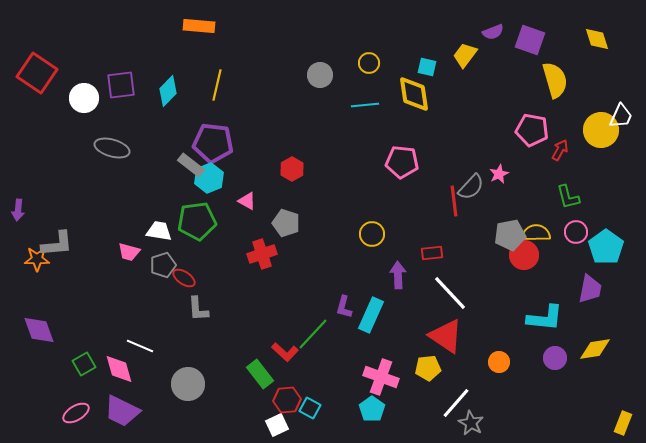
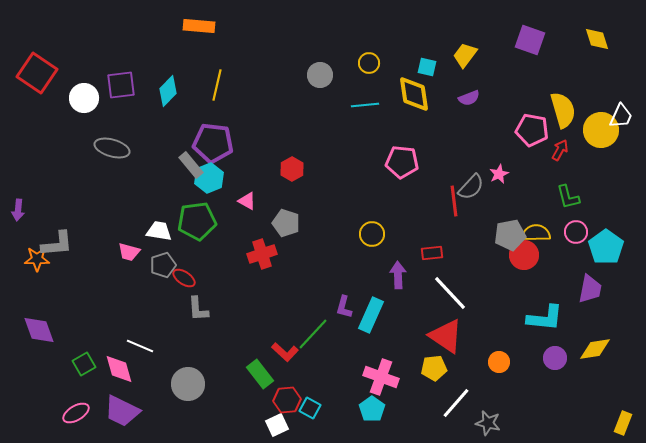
purple semicircle at (493, 32): moved 24 px left, 66 px down
yellow semicircle at (555, 80): moved 8 px right, 30 px down
gray rectangle at (191, 165): rotated 12 degrees clockwise
yellow pentagon at (428, 368): moved 6 px right
gray star at (471, 423): moved 17 px right; rotated 15 degrees counterclockwise
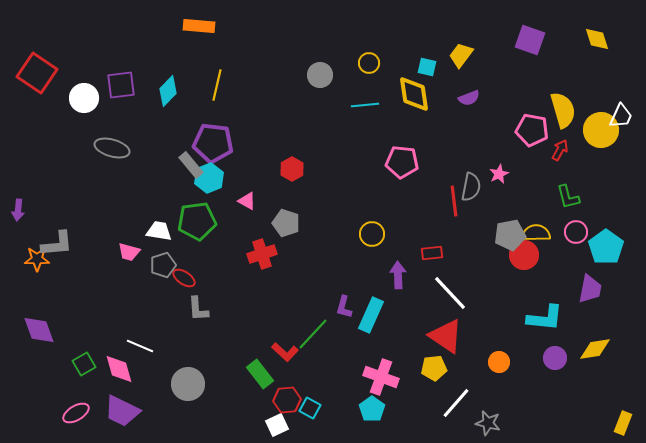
yellow trapezoid at (465, 55): moved 4 px left
gray semicircle at (471, 187): rotated 32 degrees counterclockwise
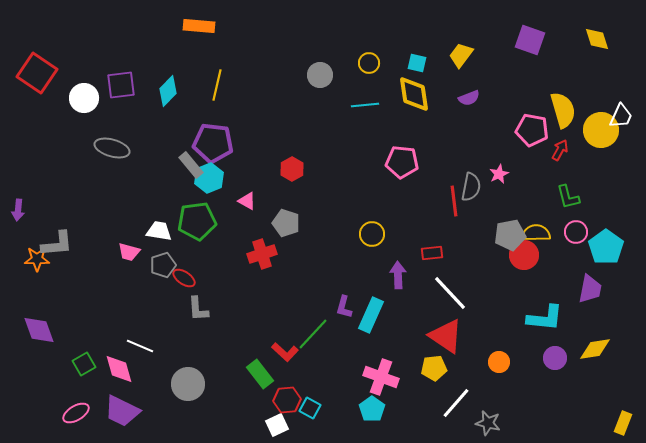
cyan square at (427, 67): moved 10 px left, 4 px up
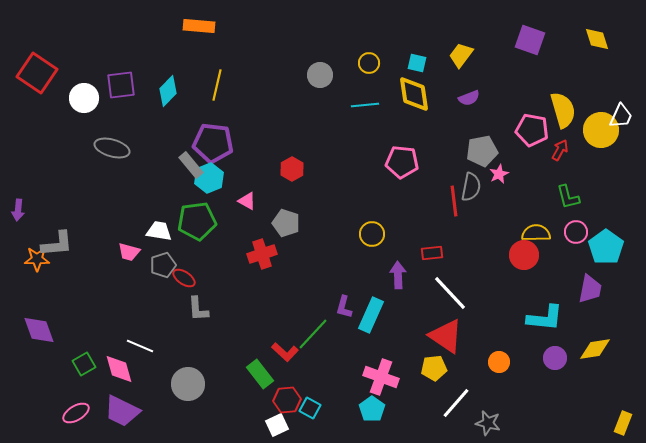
gray pentagon at (510, 235): moved 28 px left, 84 px up
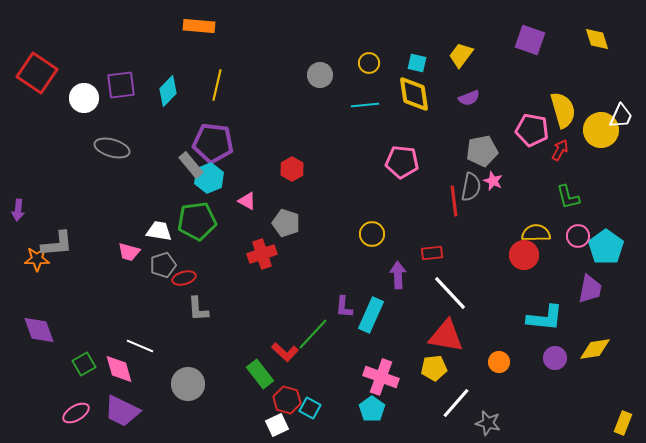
pink star at (499, 174): moved 6 px left, 7 px down; rotated 24 degrees counterclockwise
pink circle at (576, 232): moved 2 px right, 4 px down
red ellipse at (184, 278): rotated 50 degrees counterclockwise
purple L-shape at (344, 307): rotated 10 degrees counterclockwise
red triangle at (446, 336): rotated 24 degrees counterclockwise
red hexagon at (287, 400): rotated 20 degrees clockwise
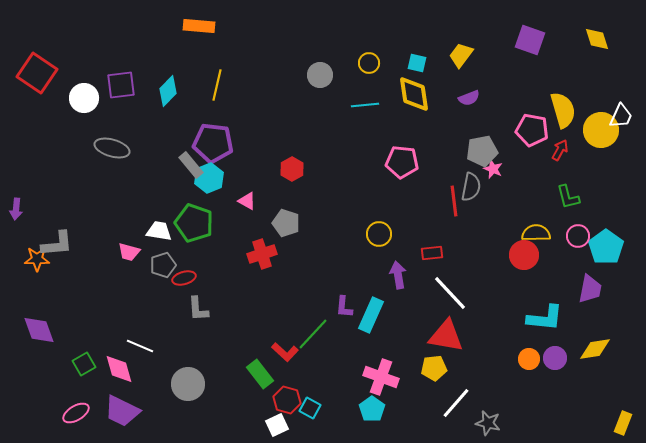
pink star at (493, 181): moved 12 px up
purple arrow at (18, 210): moved 2 px left, 1 px up
green pentagon at (197, 221): moved 3 px left, 2 px down; rotated 27 degrees clockwise
yellow circle at (372, 234): moved 7 px right
purple arrow at (398, 275): rotated 8 degrees counterclockwise
orange circle at (499, 362): moved 30 px right, 3 px up
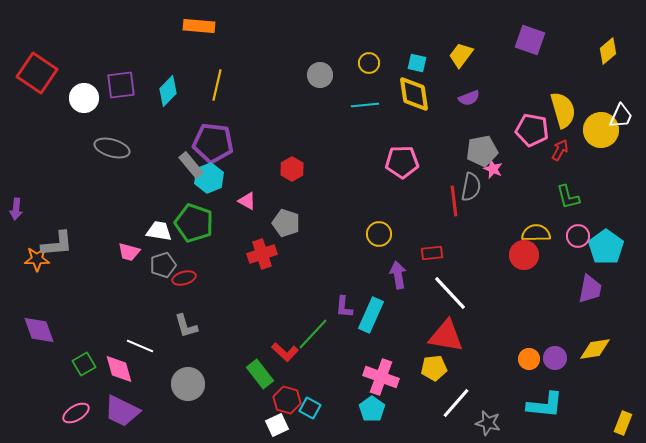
yellow diamond at (597, 39): moved 11 px right, 12 px down; rotated 68 degrees clockwise
pink pentagon at (402, 162): rotated 8 degrees counterclockwise
gray L-shape at (198, 309): moved 12 px left, 17 px down; rotated 12 degrees counterclockwise
cyan L-shape at (545, 318): moved 87 px down
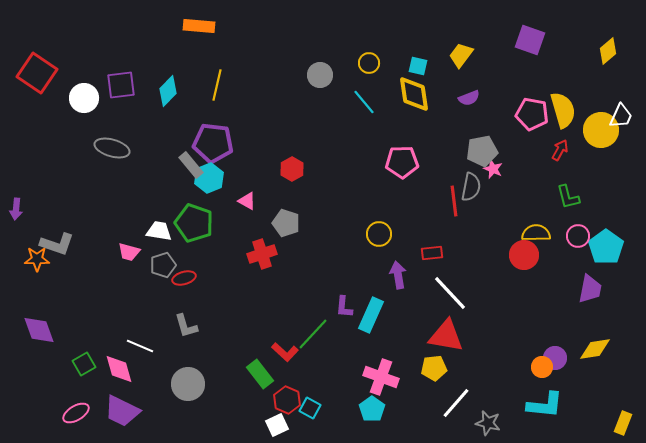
cyan square at (417, 63): moved 1 px right, 3 px down
cyan line at (365, 105): moved 1 px left, 3 px up; rotated 56 degrees clockwise
pink pentagon at (532, 130): moved 16 px up
gray L-shape at (57, 244): rotated 24 degrees clockwise
orange circle at (529, 359): moved 13 px right, 8 px down
red hexagon at (287, 400): rotated 8 degrees clockwise
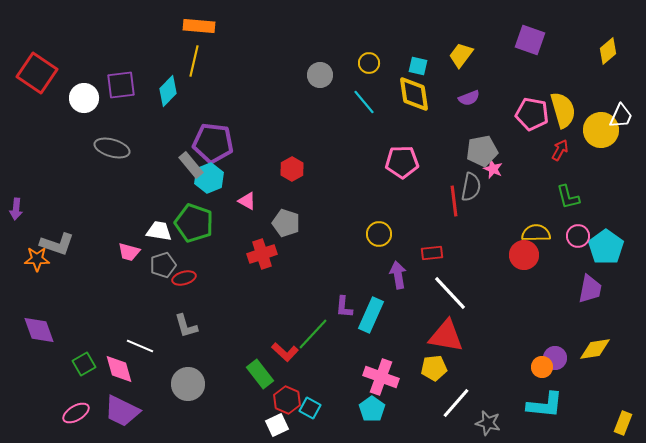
yellow line at (217, 85): moved 23 px left, 24 px up
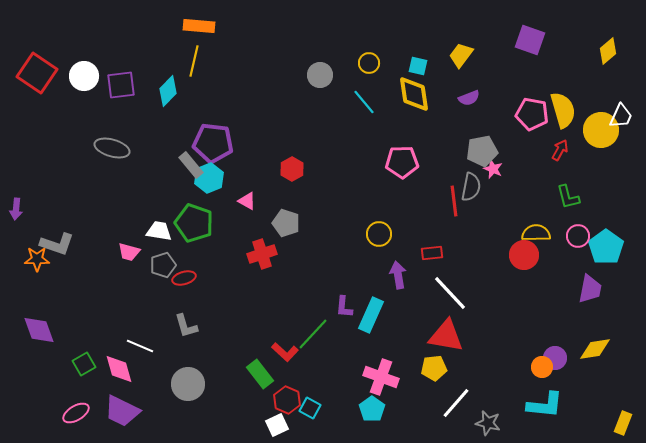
white circle at (84, 98): moved 22 px up
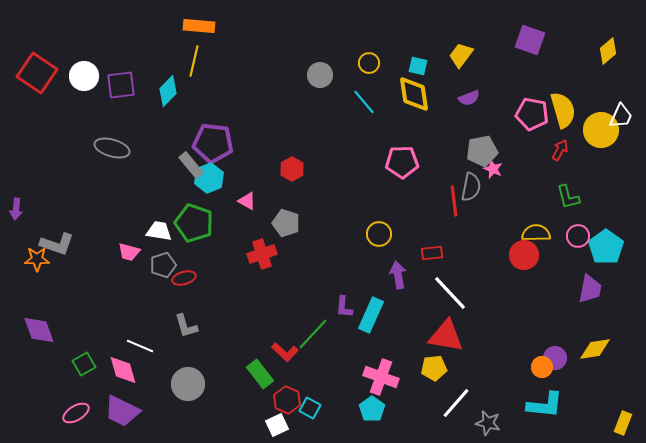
pink diamond at (119, 369): moved 4 px right, 1 px down
